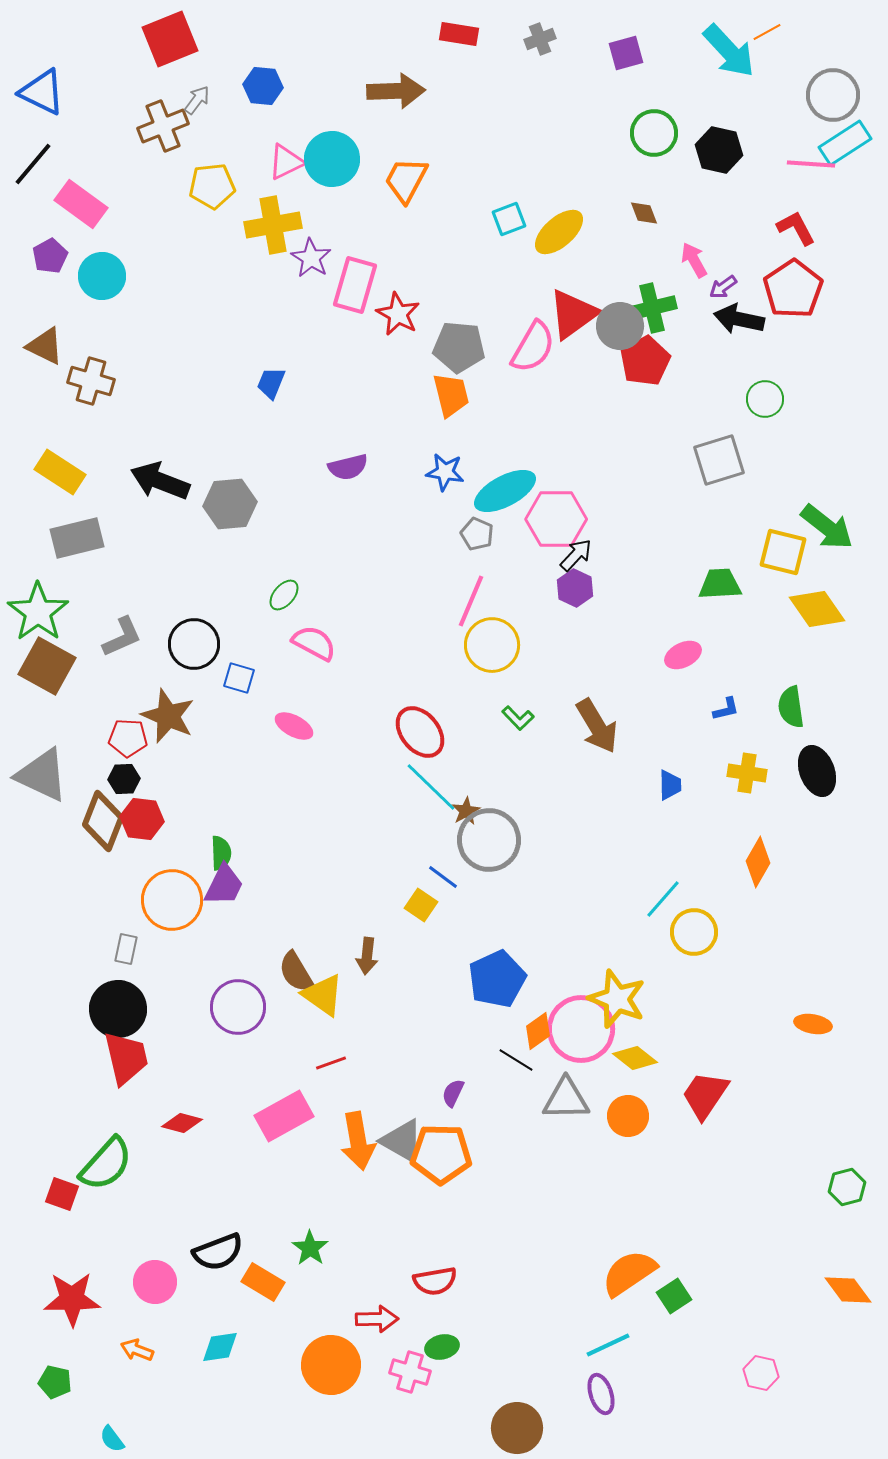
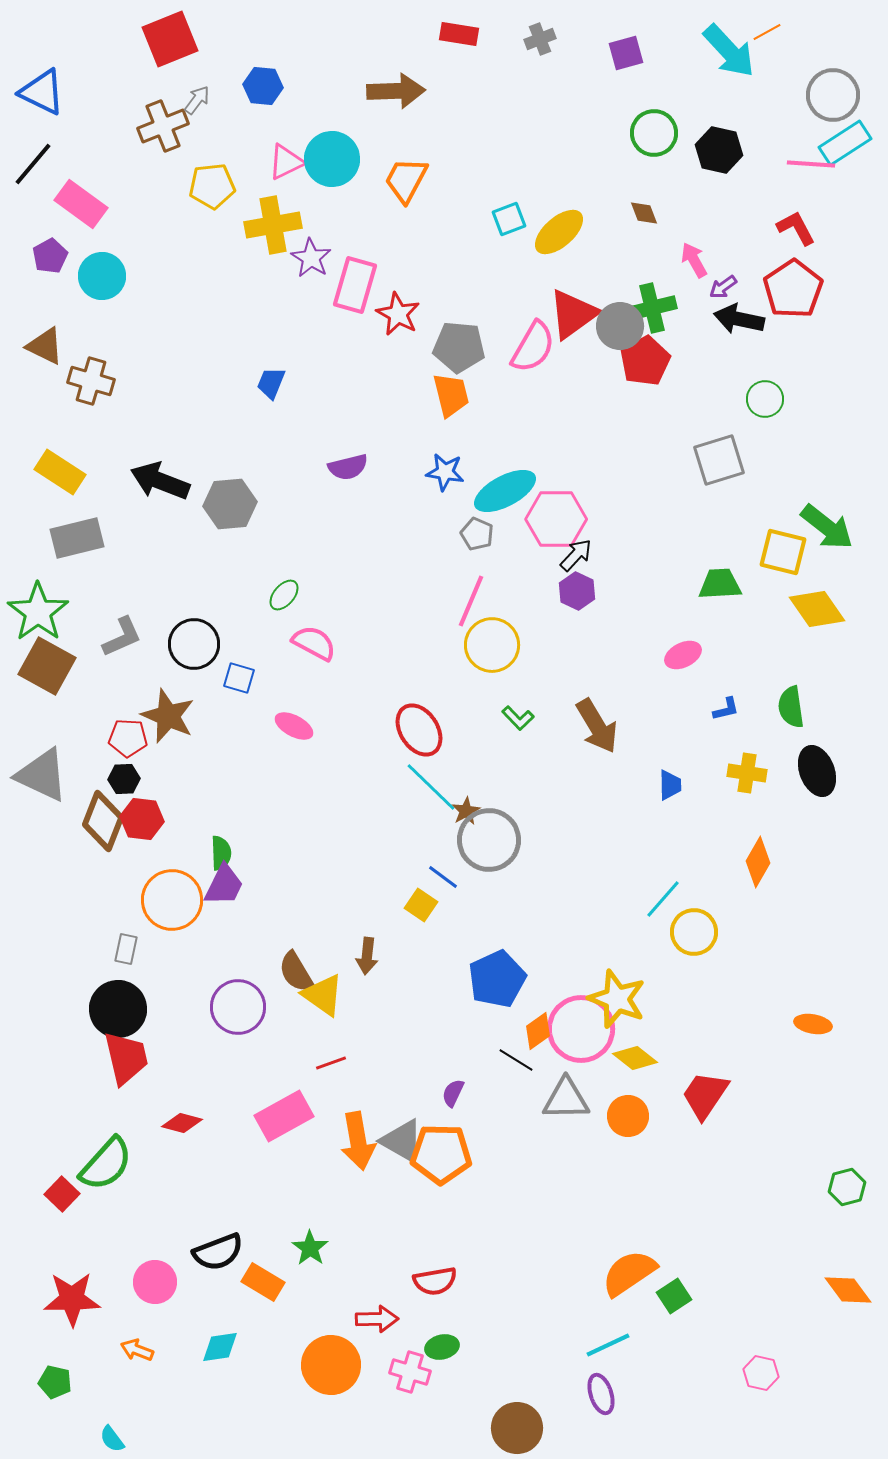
purple hexagon at (575, 588): moved 2 px right, 3 px down
red ellipse at (420, 732): moved 1 px left, 2 px up; rotated 6 degrees clockwise
red square at (62, 1194): rotated 24 degrees clockwise
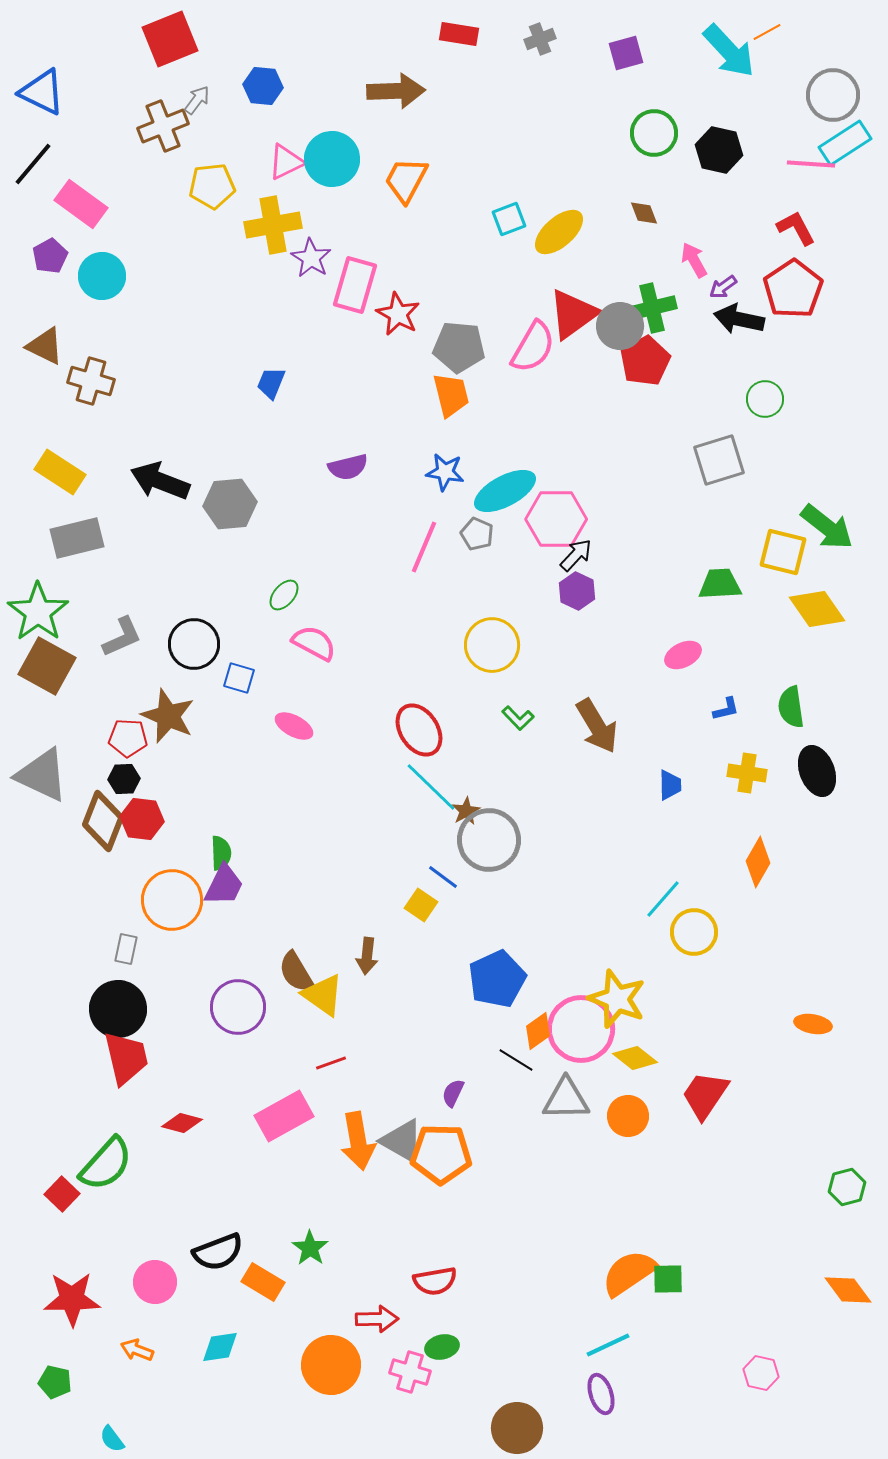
pink line at (471, 601): moved 47 px left, 54 px up
green square at (674, 1296): moved 6 px left, 17 px up; rotated 32 degrees clockwise
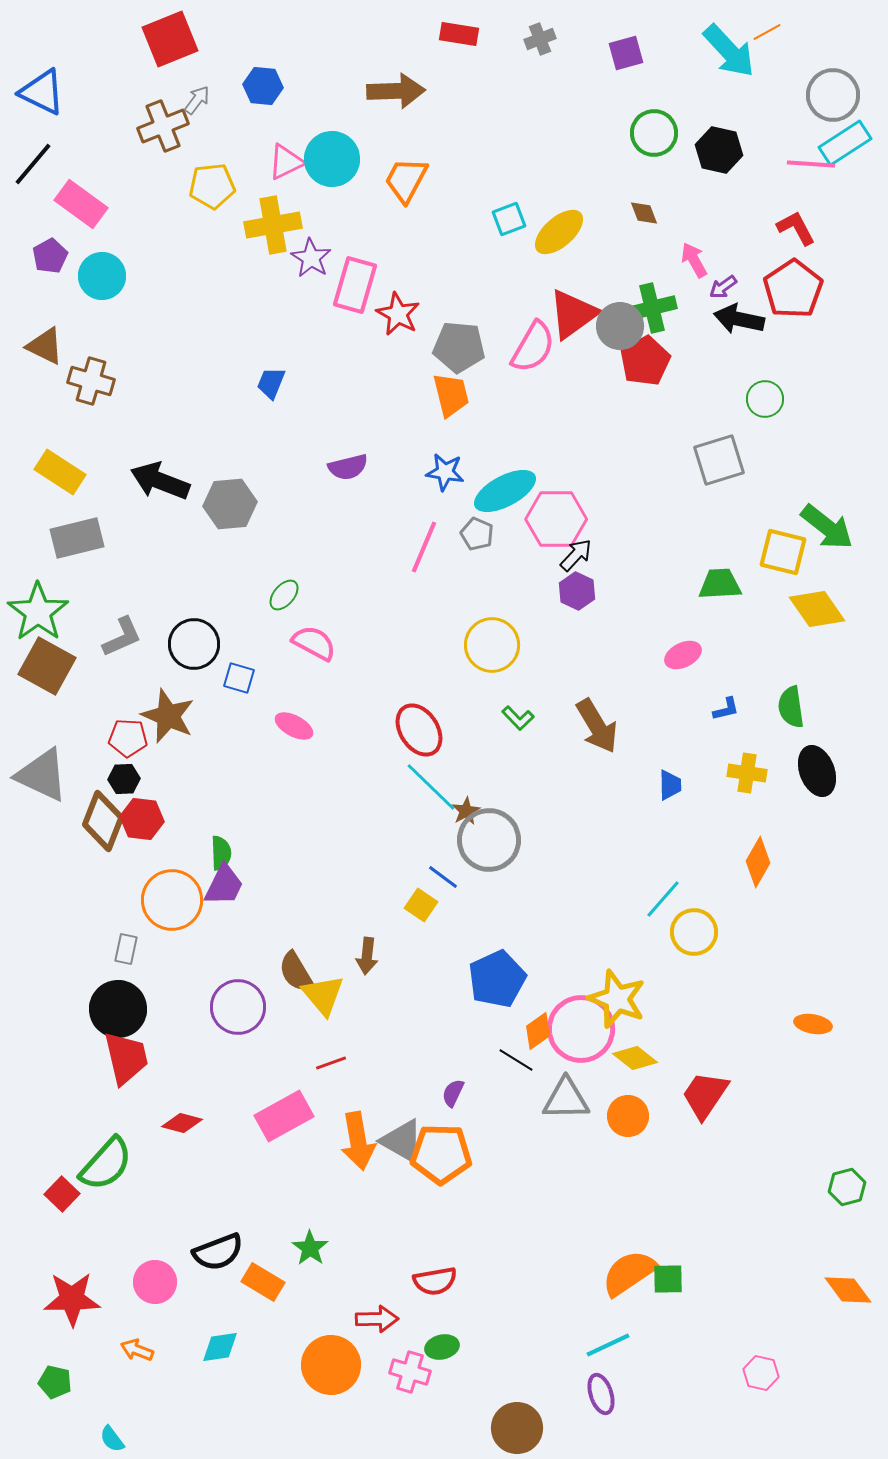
yellow triangle at (323, 995): rotated 15 degrees clockwise
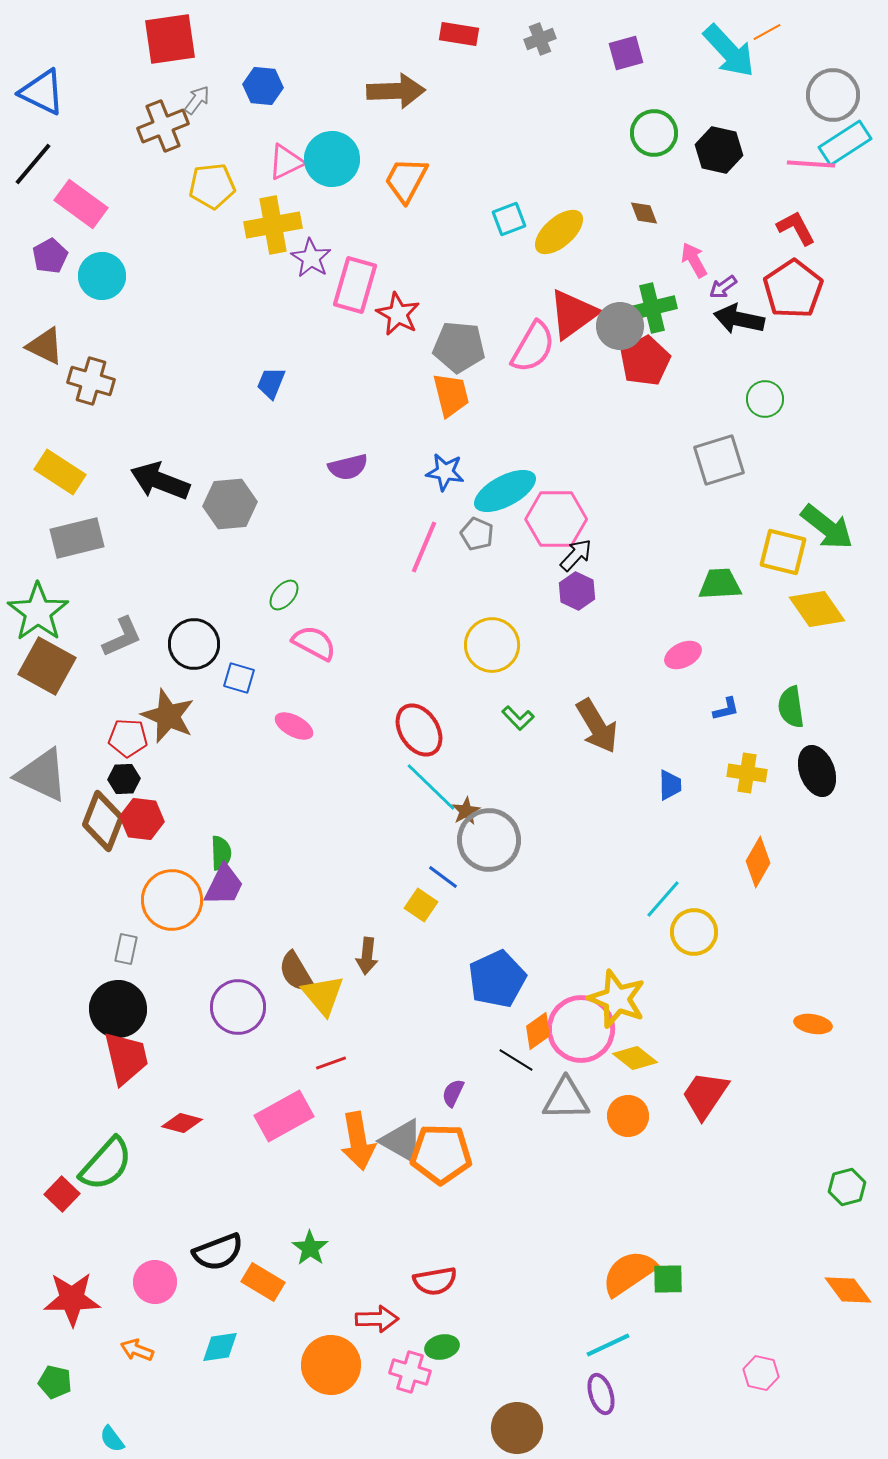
red square at (170, 39): rotated 14 degrees clockwise
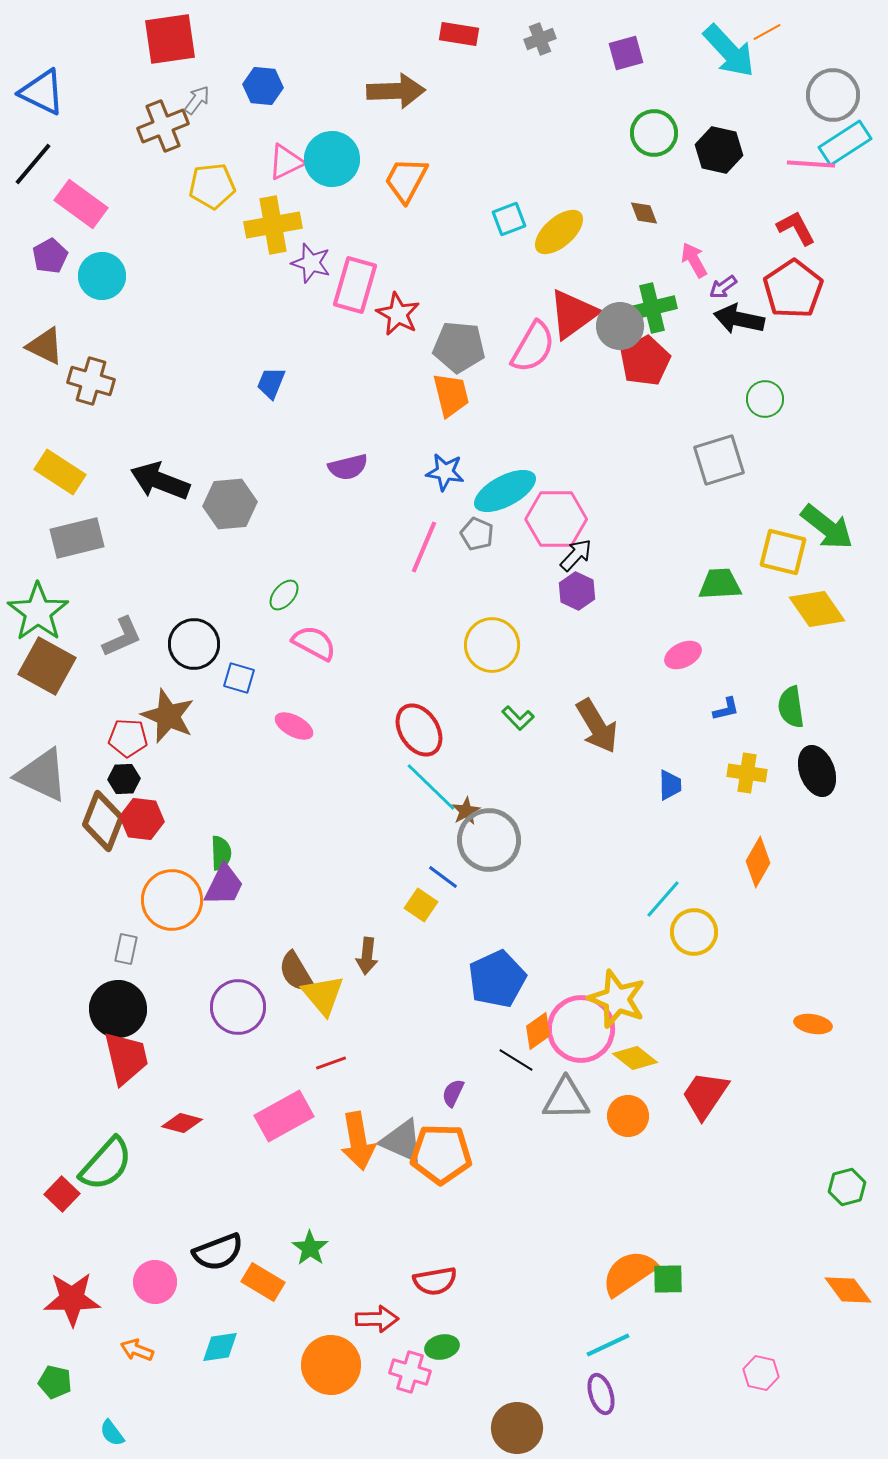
purple star at (311, 258): moved 5 px down; rotated 15 degrees counterclockwise
gray triangle at (402, 1141): rotated 6 degrees counterclockwise
cyan semicircle at (112, 1439): moved 6 px up
